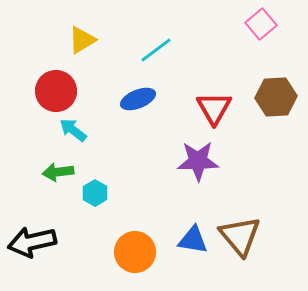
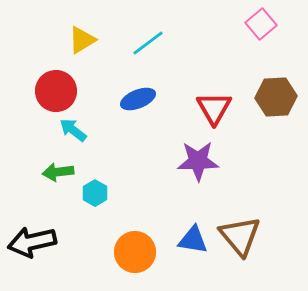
cyan line: moved 8 px left, 7 px up
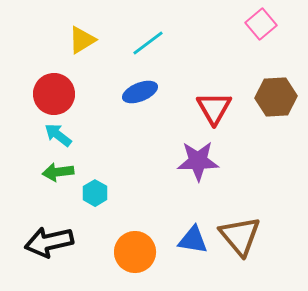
red circle: moved 2 px left, 3 px down
blue ellipse: moved 2 px right, 7 px up
cyan arrow: moved 15 px left, 5 px down
black arrow: moved 17 px right
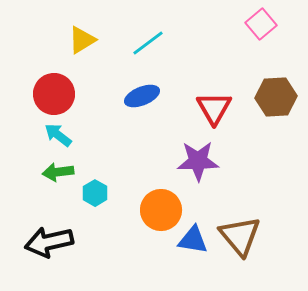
blue ellipse: moved 2 px right, 4 px down
orange circle: moved 26 px right, 42 px up
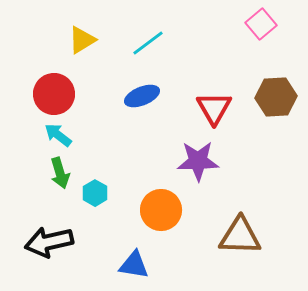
green arrow: moved 2 px right, 1 px down; rotated 100 degrees counterclockwise
brown triangle: rotated 48 degrees counterclockwise
blue triangle: moved 59 px left, 25 px down
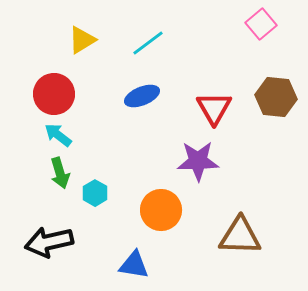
brown hexagon: rotated 9 degrees clockwise
